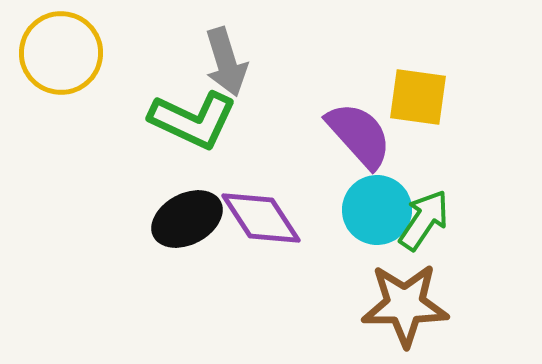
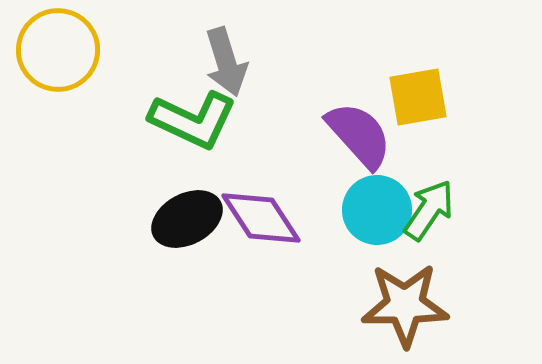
yellow circle: moved 3 px left, 3 px up
yellow square: rotated 18 degrees counterclockwise
green arrow: moved 5 px right, 10 px up
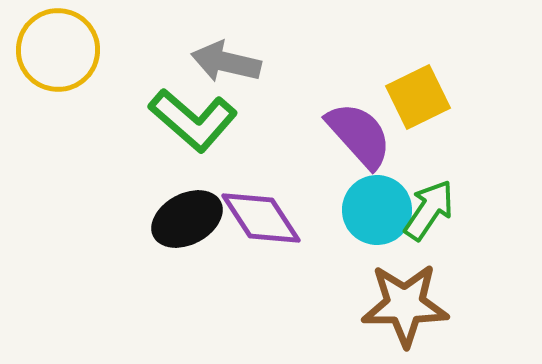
gray arrow: rotated 120 degrees clockwise
yellow square: rotated 16 degrees counterclockwise
green L-shape: rotated 16 degrees clockwise
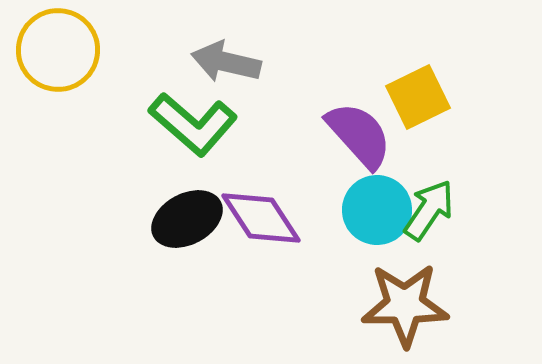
green L-shape: moved 4 px down
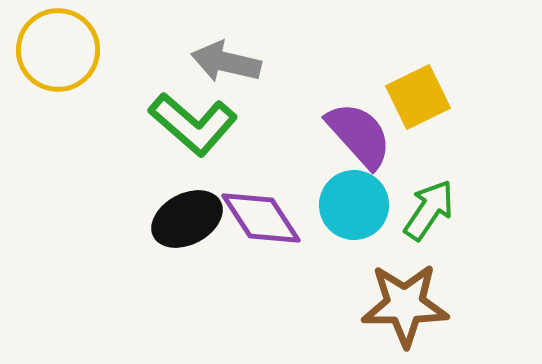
cyan circle: moved 23 px left, 5 px up
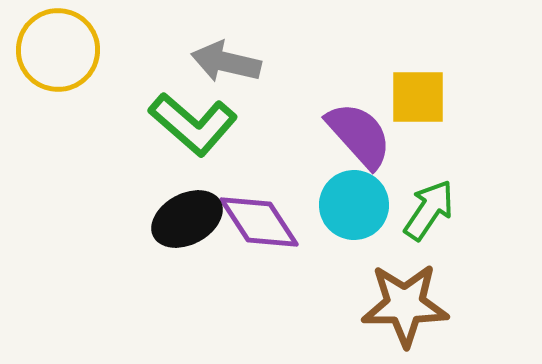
yellow square: rotated 26 degrees clockwise
purple diamond: moved 2 px left, 4 px down
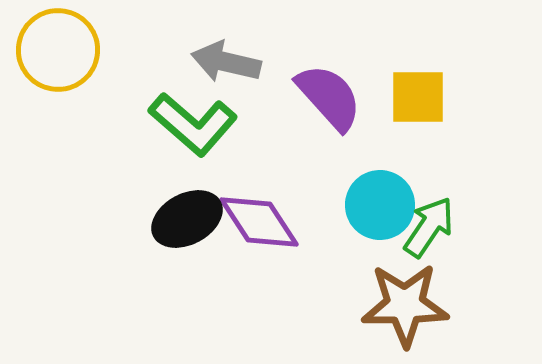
purple semicircle: moved 30 px left, 38 px up
cyan circle: moved 26 px right
green arrow: moved 17 px down
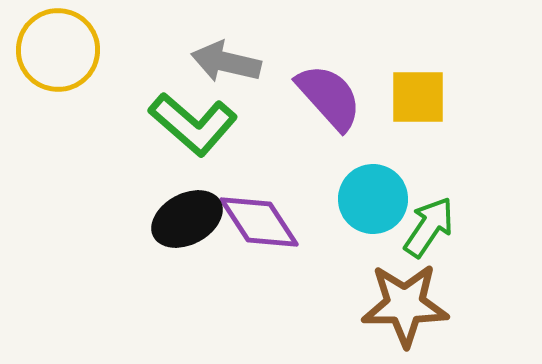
cyan circle: moved 7 px left, 6 px up
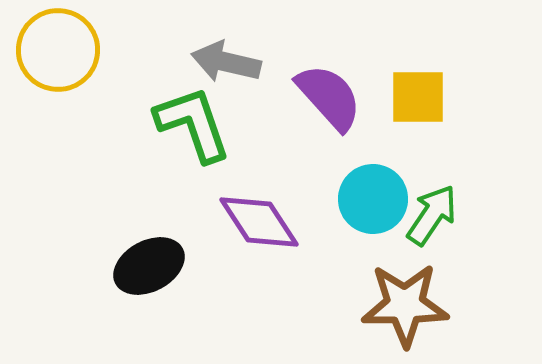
green L-shape: rotated 150 degrees counterclockwise
black ellipse: moved 38 px left, 47 px down
green arrow: moved 3 px right, 12 px up
